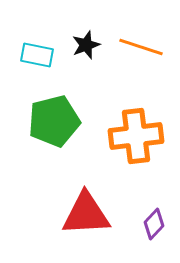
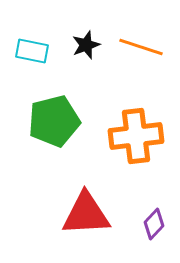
cyan rectangle: moved 5 px left, 4 px up
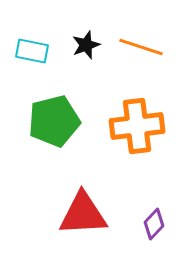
orange cross: moved 1 px right, 10 px up
red triangle: moved 3 px left
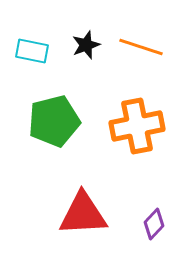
orange cross: rotated 4 degrees counterclockwise
